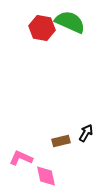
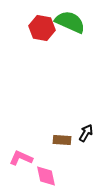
brown rectangle: moved 1 px right, 1 px up; rotated 18 degrees clockwise
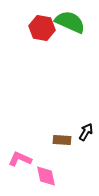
black arrow: moved 1 px up
pink L-shape: moved 1 px left, 1 px down
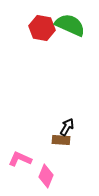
green semicircle: moved 3 px down
black arrow: moved 19 px left, 5 px up
brown rectangle: moved 1 px left
pink diamond: rotated 35 degrees clockwise
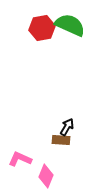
red hexagon: rotated 20 degrees counterclockwise
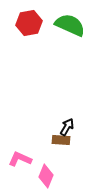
red hexagon: moved 13 px left, 5 px up
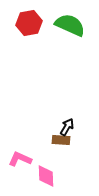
pink diamond: rotated 25 degrees counterclockwise
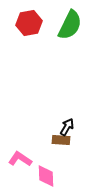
green semicircle: rotated 92 degrees clockwise
pink L-shape: rotated 10 degrees clockwise
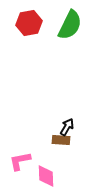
pink L-shape: moved 2 px down; rotated 45 degrees counterclockwise
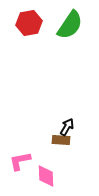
green semicircle: rotated 8 degrees clockwise
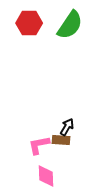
red hexagon: rotated 10 degrees clockwise
pink L-shape: moved 19 px right, 16 px up
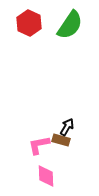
red hexagon: rotated 25 degrees clockwise
brown rectangle: rotated 12 degrees clockwise
